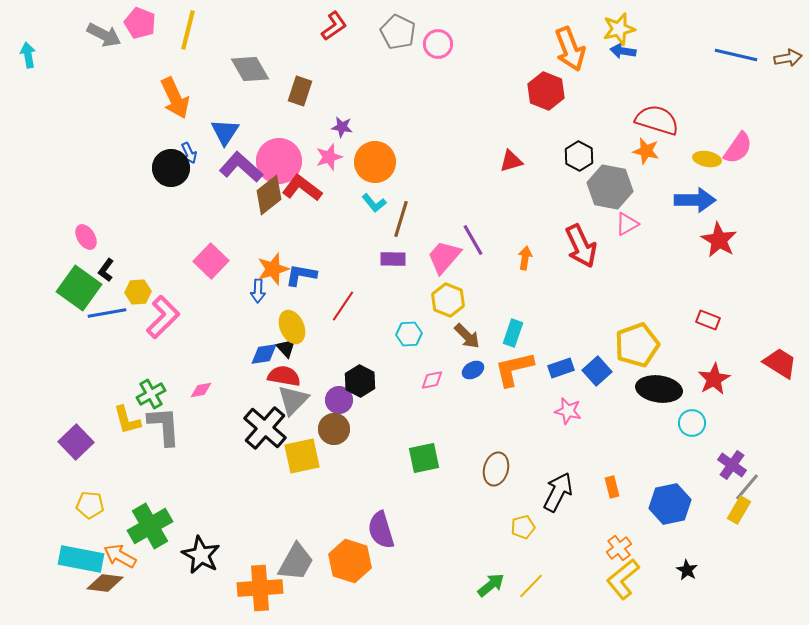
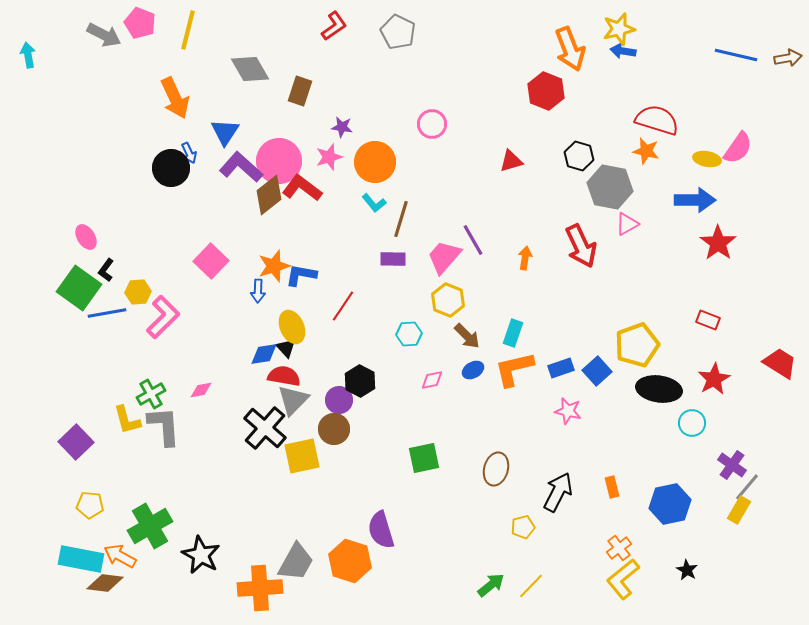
pink circle at (438, 44): moved 6 px left, 80 px down
black hexagon at (579, 156): rotated 12 degrees counterclockwise
red star at (719, 240): moved 1 px left, 3 px down; rotated 6 degrees clockwise
orange star at (273, 269): moved 1 px right, 3 px up
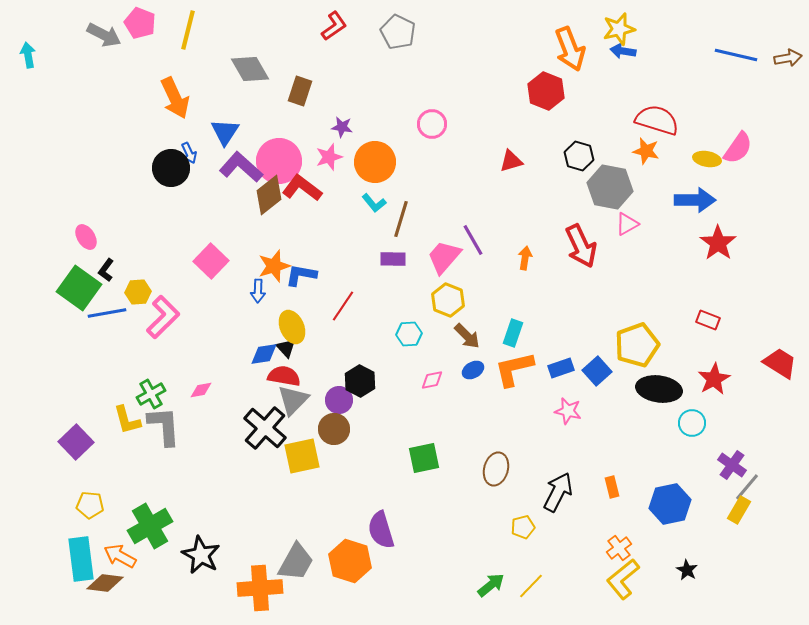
cyan rectangle at (81, 559): rotated 72 degrees clockwise
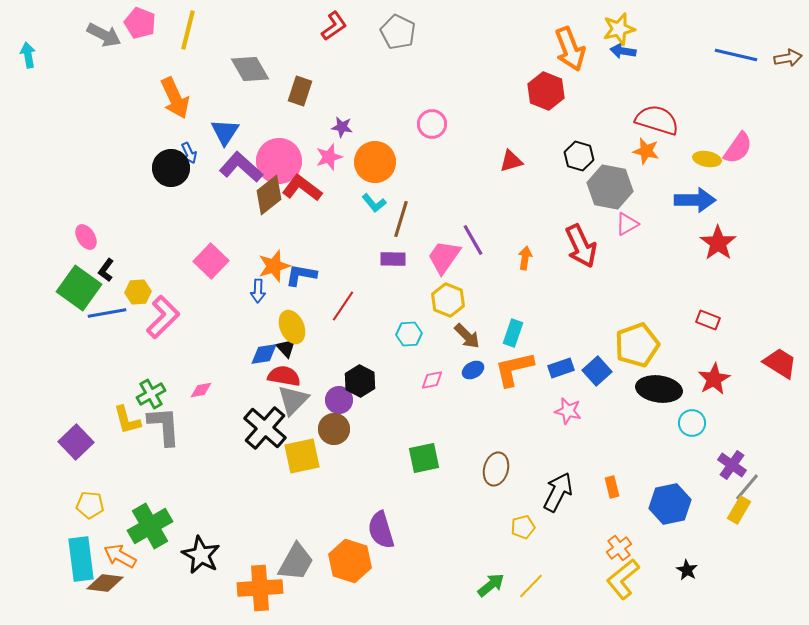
pink trapezoid at (444, 257): rotated 6 degrees counterclockwise
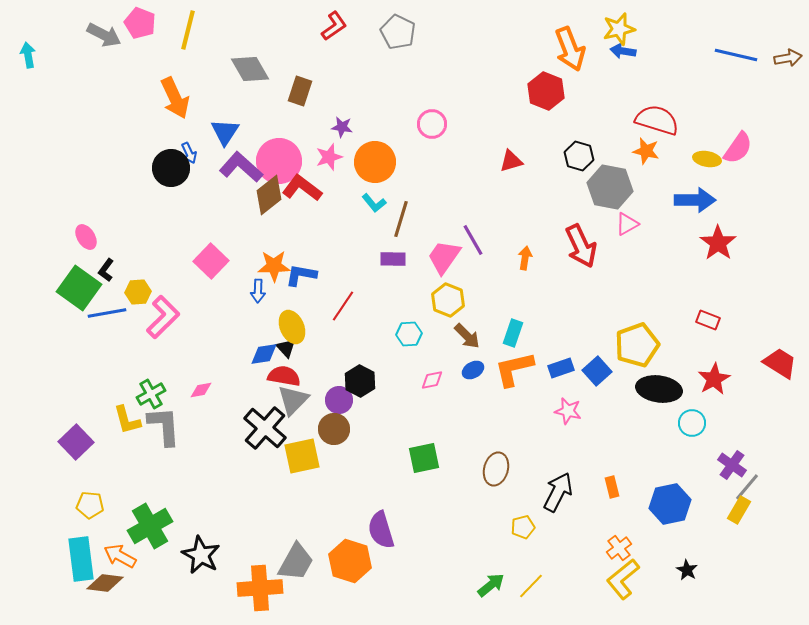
orange star at (274, 266): rotated 16 degrees clockwise
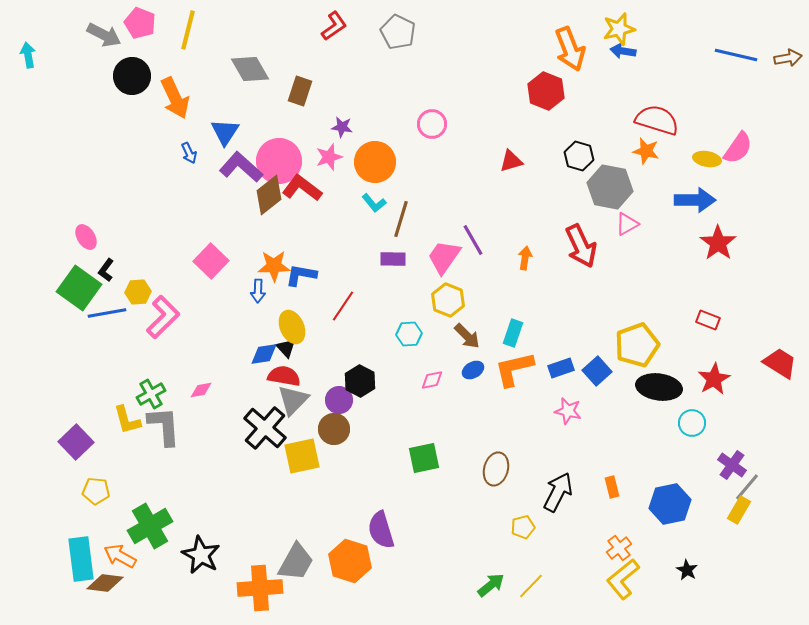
black circle at (171, 168): moved 39 px left, 92 px up
black ellipse at (659, 389): moved 2 px up
yellow pentagon at (90, 505): moved 6 px right, 14 px up
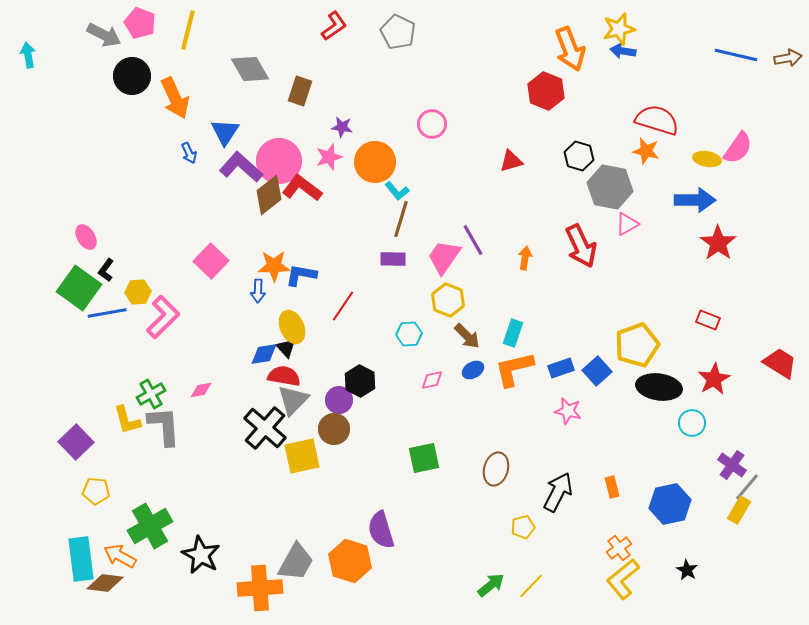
cyan L-shape at (374, 203): moved 23 px right, 12 px up
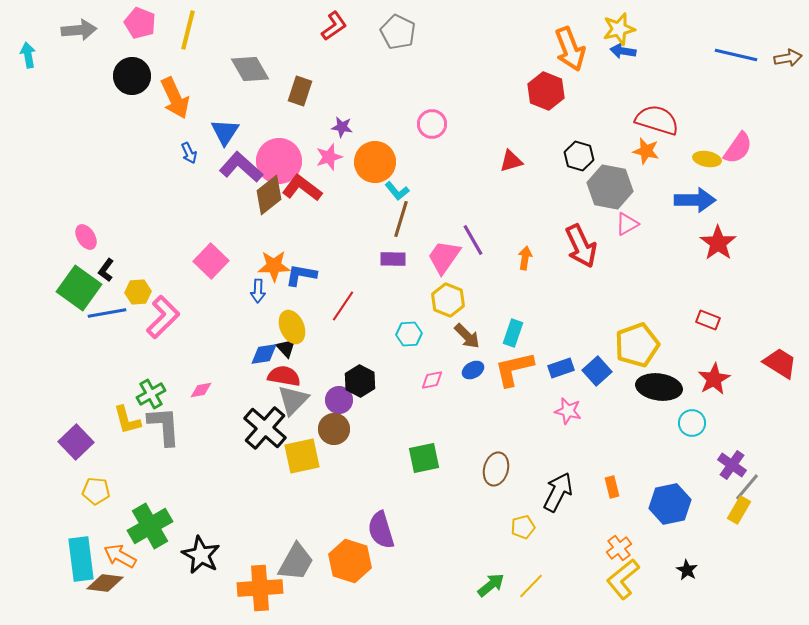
gray arrow at (104, 35): moved 25 px left, 5 px up; rotated 32 degrees counterclockwise
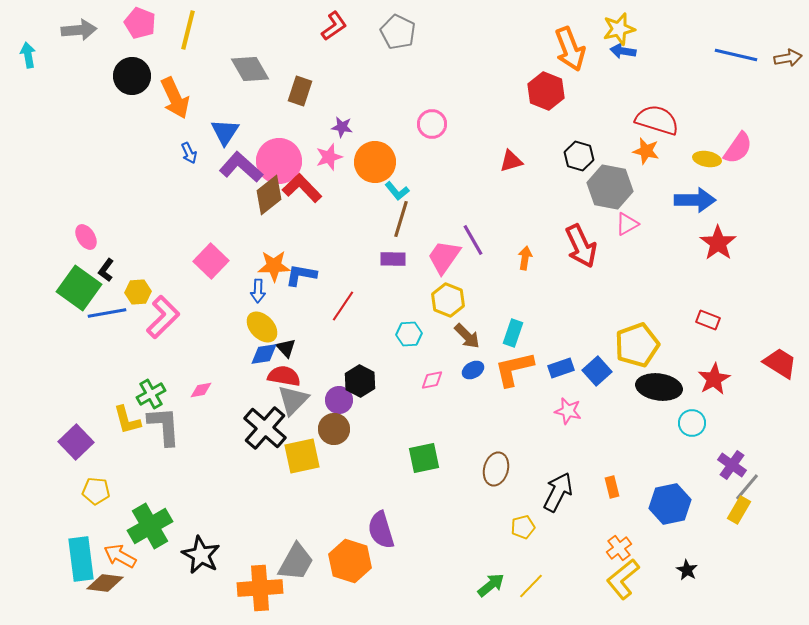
red L-shape at (302, 188): rotated 9 degrees clockwise
yellow ellipse at (292, 327): moved 30 px left; rotated 20 degrees counterclockwise
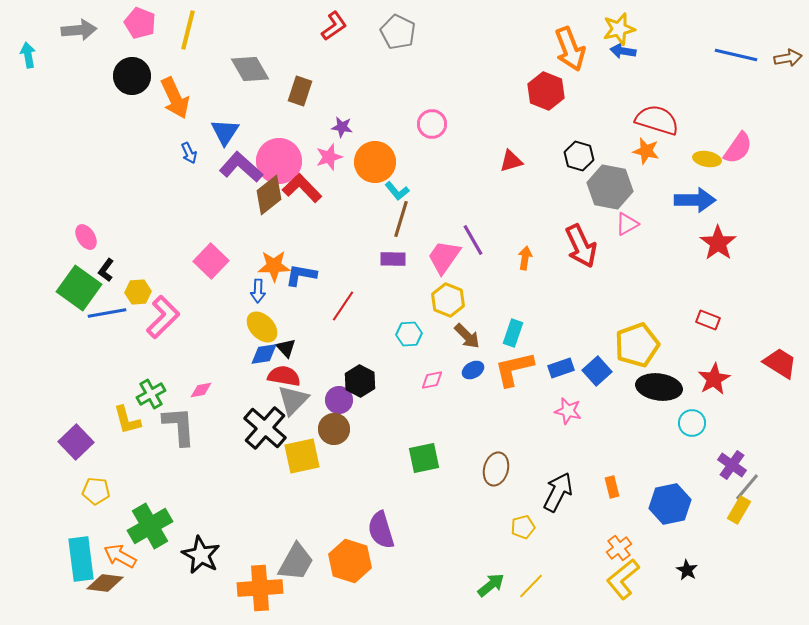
gray L-shape at (164, 426): moved 15 px right
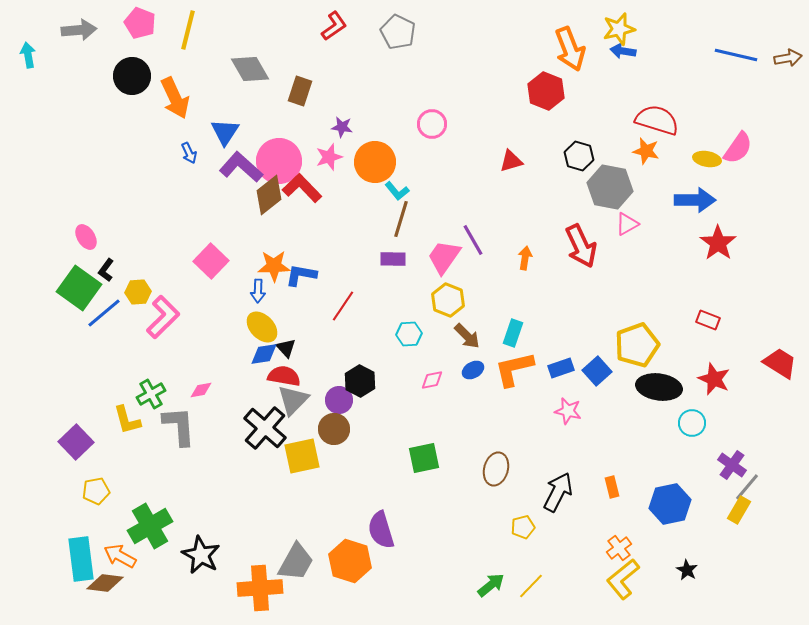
blue line at (107, 313): moved 3 px left; rotated 30 degrees counterclockwise
red star at (714, 379): rotated 20 degrees counterclockwise
yellow pentagon at (96, 491): rotated 16 degrees counterclockwise
